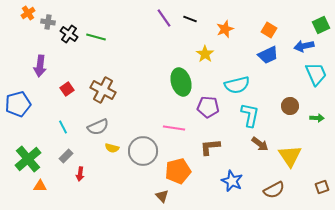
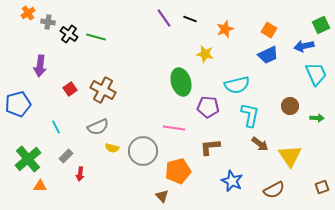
yellow star: rotated 24 degrees counterclockwise
red square: moved 3 px right
cyan line: moved 7 px left
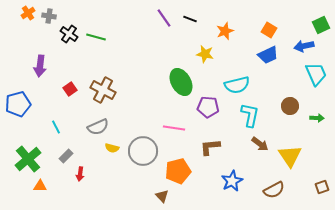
gray cross: moved 1 px right, 6 px up
orange star: moved 2 px down
green ellipse: rotated 12 degrees counterclockwise
blue star: rotated 20 degrees clockwise
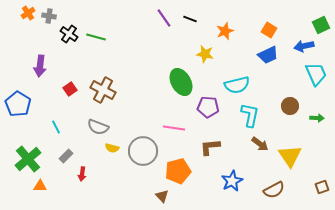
blue pentagon: rotated 25 degrees counterclockwise
gray semicircle: rotated 45 degrees clockwise
red arrow: moved 2 px right
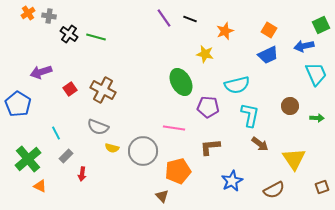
purple arrow: moved 1 px right, 6 px down; rotated 65 degrees clockwise
cyan line: moved 6 px down
yellow triangle: moved 4 px right, 3 px down
orange triangle: rotated 24 degrees clockwise
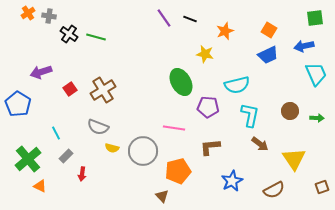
green square: moved 6 px left, 7 px up; rotated 18 degrees clockwise
brown cross: rotated 30 degrees clockwise
brown circle: moved 5 px down
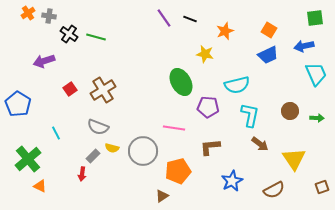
purple arrow: moved 3 px right, 11 px up
gray rectangle: moved 27 px right
brown triangle: rotated 40 degrees clockwise
